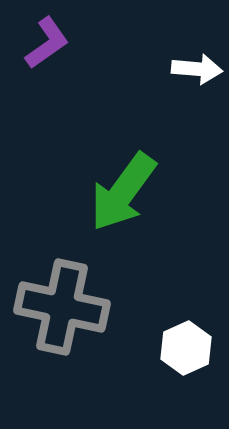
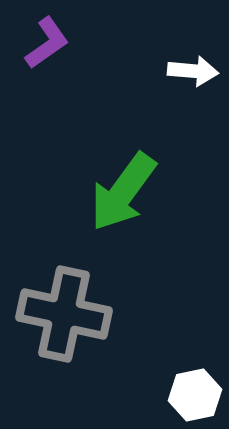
white arrow: moved 4 px left, 2 px down
gray cross: moved 2 px right, 7 px down
white hexagon: moved 9 px right, 47 px down; rotated 12 degrees clockwise
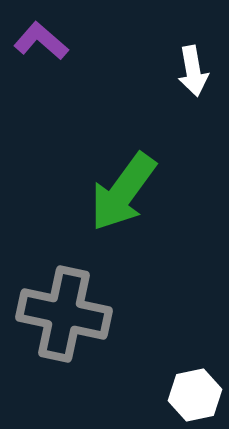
purple L-shape: moved 6 px left, 2 px up; rotated 104 degrees counterclockwise
white arrow: rotated 75 degrees clockwise
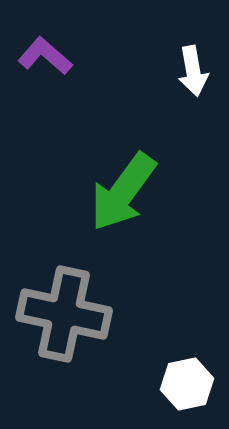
purple L-shape: moved 4 px right, 15 px down
white hexagon: moved 8 px left, 11 px up
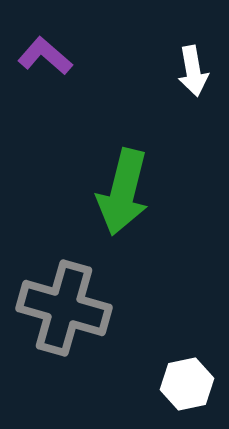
green arrow: rotated 22 degrees counterclockwise
gray cross: moved 6 px up; rotated 4 degrees clockwise
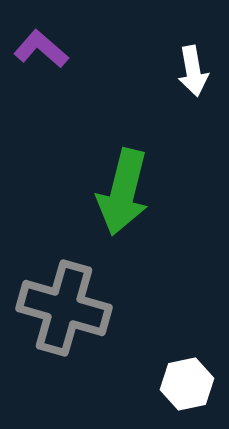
purple L-shape: moved 4 px left, 7 px up
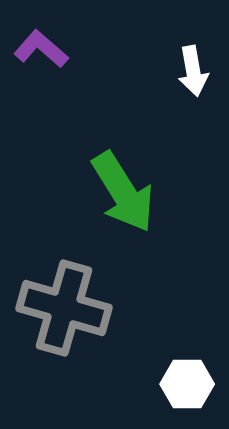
green arrow: rotated 46 degrees counterclockwise
white hexagon: rotated 12 degrees clockwise
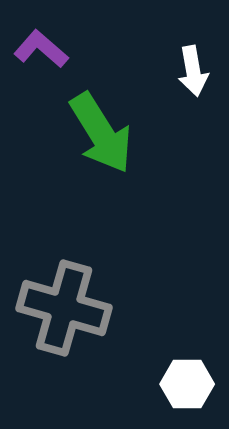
green arrow: moved 22 px left, 59 px up
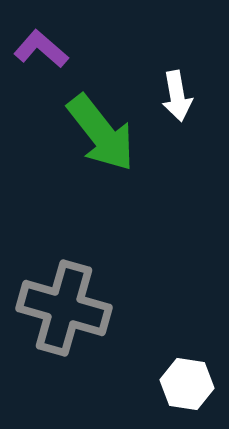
white arrow: moved 16 px left, 25 px down
green arrow: rotated 6 degrees counterclockwise
white hexagon: rotated 9 degrees clockwise
